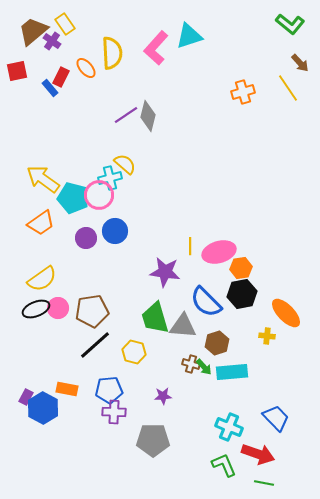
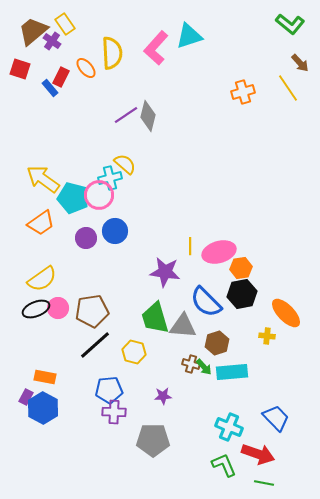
red square at (17, 71): moved 3 px right, 2 px up; rotated 30 degrees clockwise
orange rectangle at (67, 389): moved 22 px left, 12 px up
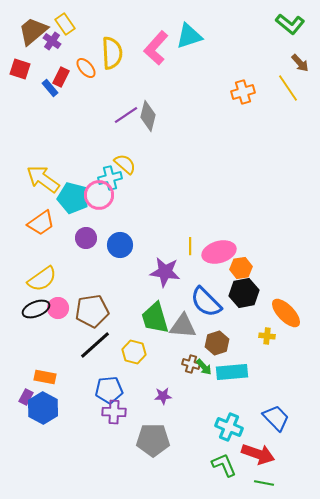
blue circle at (115, 231): moved 5 px right, 14 px down
black hexagon at (242, 294): moved 2 px right, 1 px up
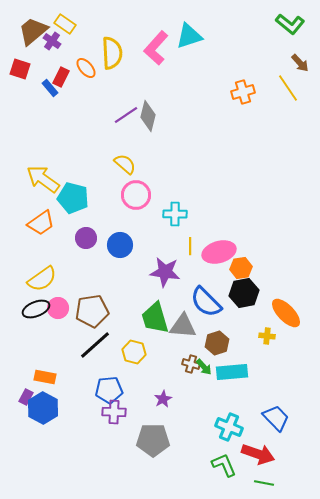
yellow rectangle at (65, 24): rotated 20 degrees counterclockwise
cyan cross at (110, 178): moved 65 px right, 36 px down; rotated 15 degrees clockwise
pink circle at (99, 195): moved 37 px right
purple star at (163, 396): moved 3 px down; rotated 24 degrees counterclockwise
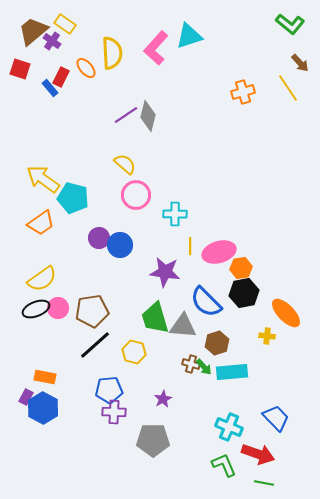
purple circle at (86, 238): moved 13 px right
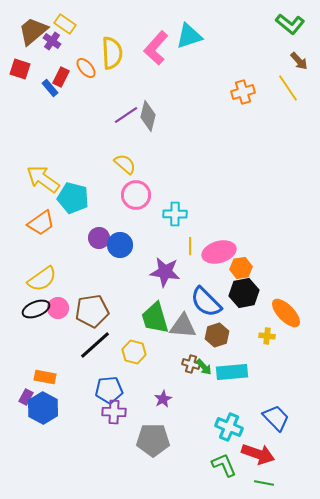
brown arrow at (300, 63): moved 1 px left, 2 px up
brown hexagon at (217, 343): moved 8 px up
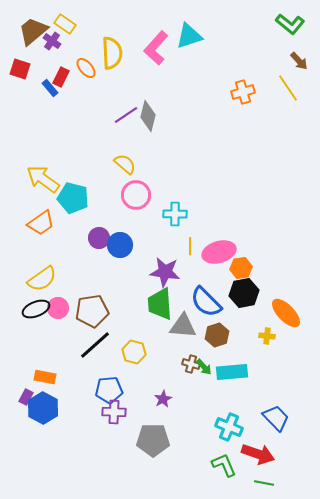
green trapezoid at (155, 318): moved 5 px right, 14 px up; rotated 12 degrees clockwise
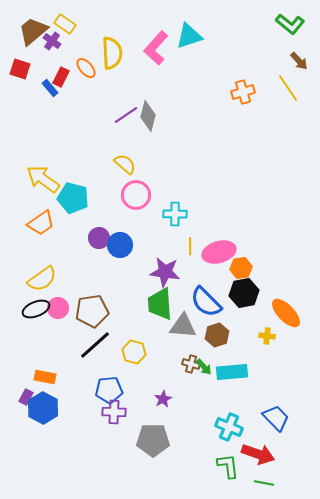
green L-shape at (224, 465): moved 4 px right, 1 px down; rotated 16 degrees clockwise
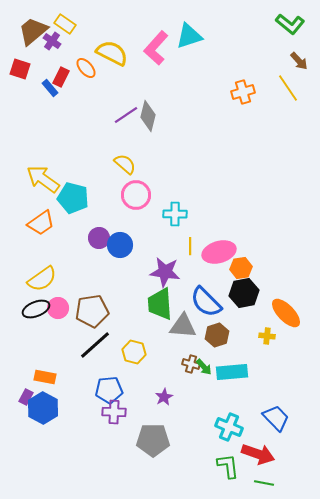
yellow semicircle at (112, 53): rotated 60 degrees counterclockwise
purple star at (163, 399): moved 1 px right, 2 px up
